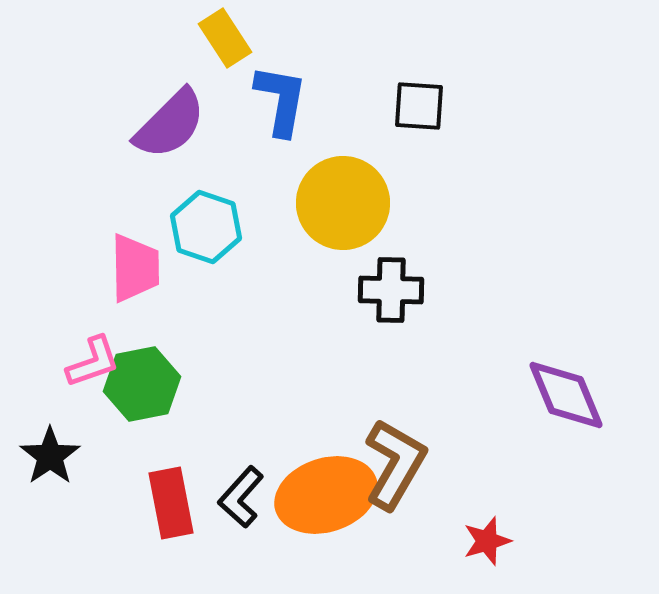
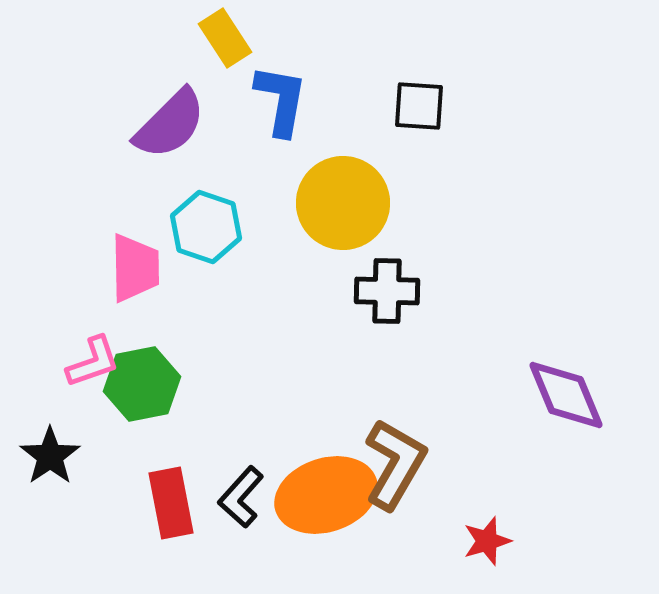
black cross: moved 4 px left, 1 px down
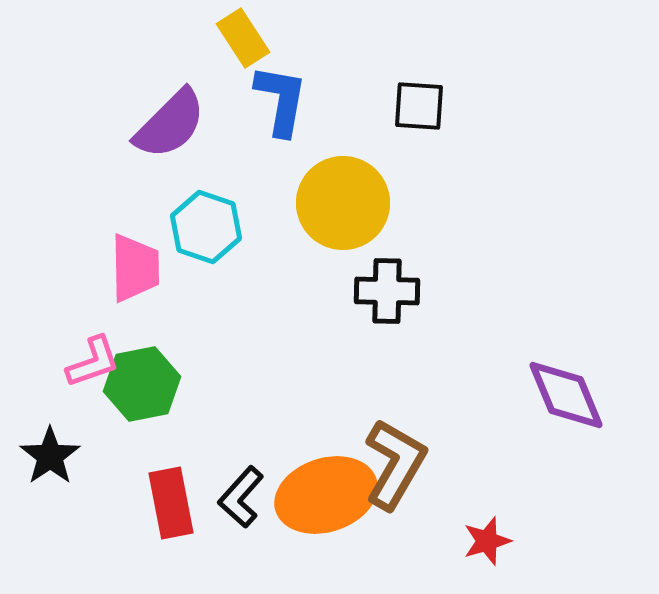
yellow rectangle: moved 18 px right
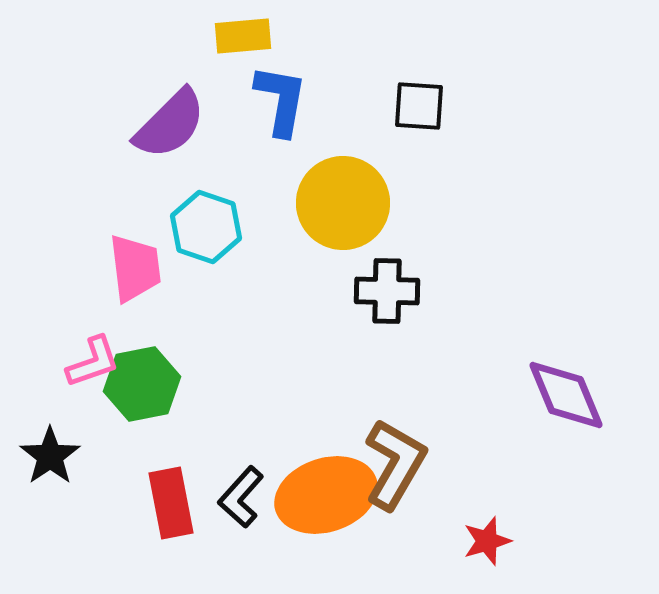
yellow rectangle: moved 2 px up; rotated 62 degrees counterclockwise
pink trapezoid: rotated 6 degrees counterclockwise
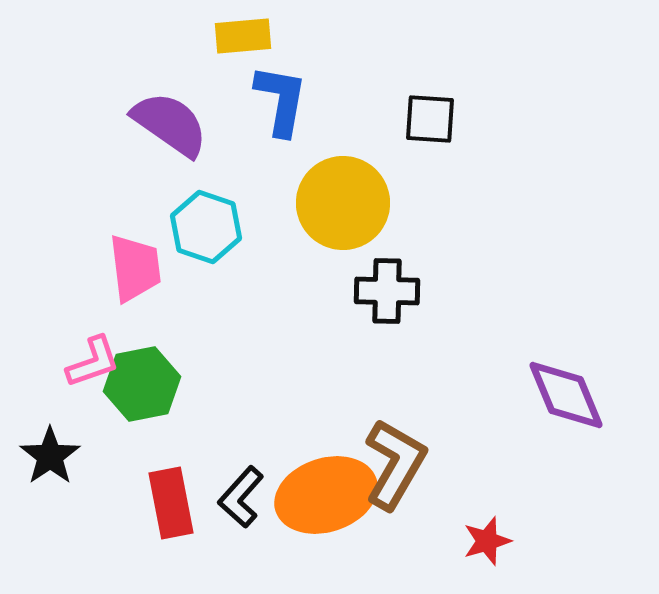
black square: moved 11 px right, 13 px down
purple semicircle: rotated 100 degrees counterclockwise
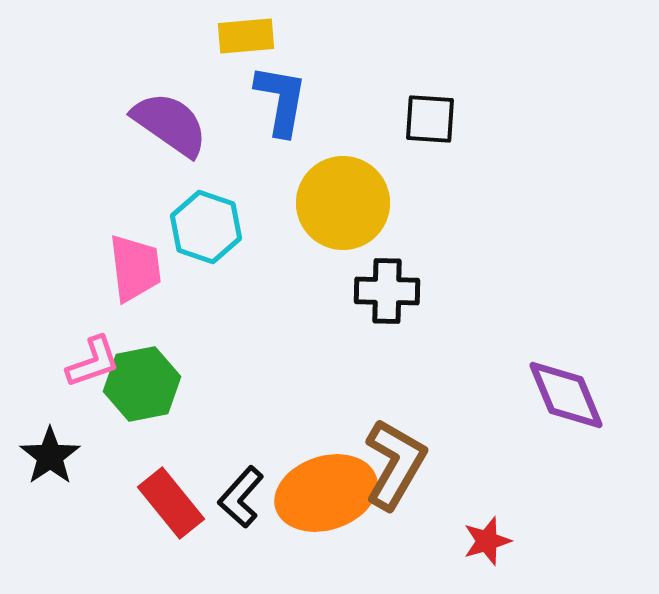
yellow rectangle: moved 3 px right
orange ellipse: moved 2 px up
red rectangle: rotated 28 degrees counterclockwise
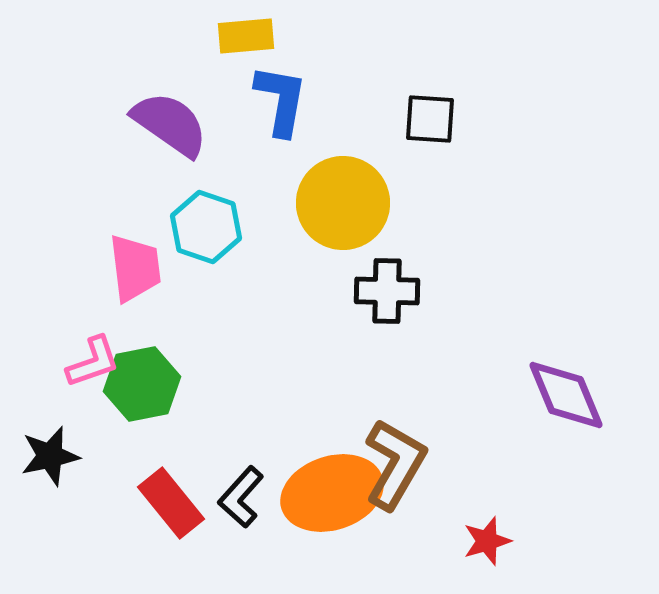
black star: rotated 22 degrees clockwise
orange ellipse: moved 6 px right
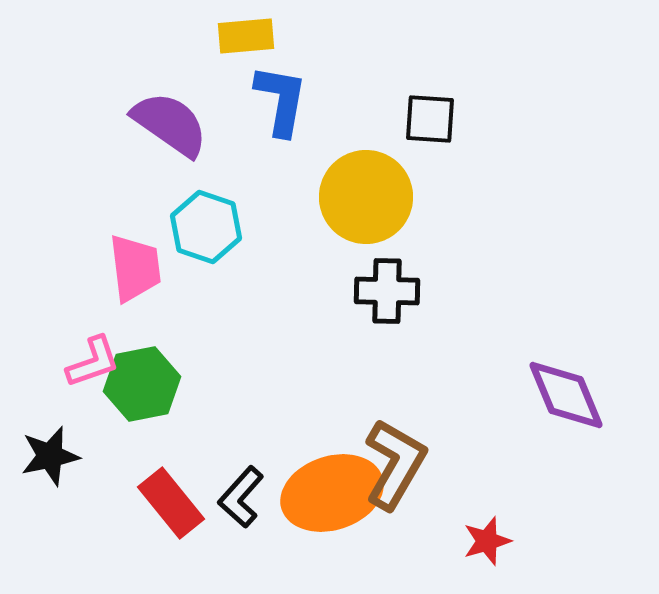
yellow circle: moved 23 px right, 6 px up
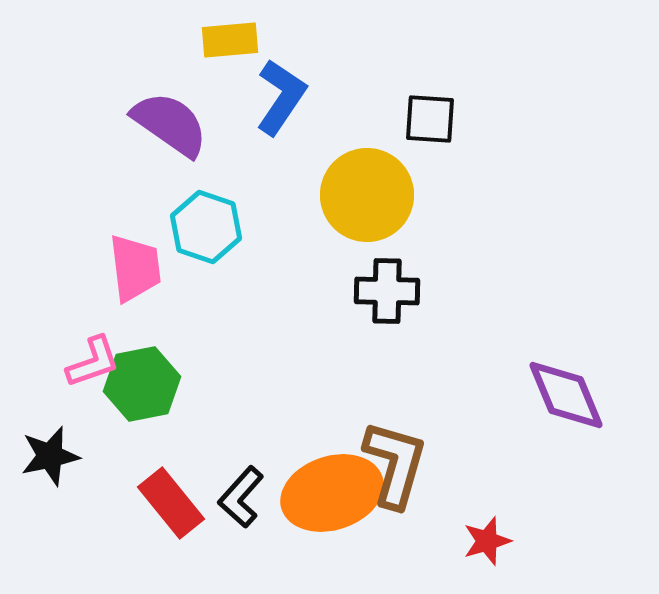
yellow rectangle: moved 16 px left, 4 px down
blue L-shape: moved 3 px up; rotated 24 degrees clockwise
yellow circle: moved 1 px right, 2 px up
brown L-shape: rotated 14 degrees counterclockwise
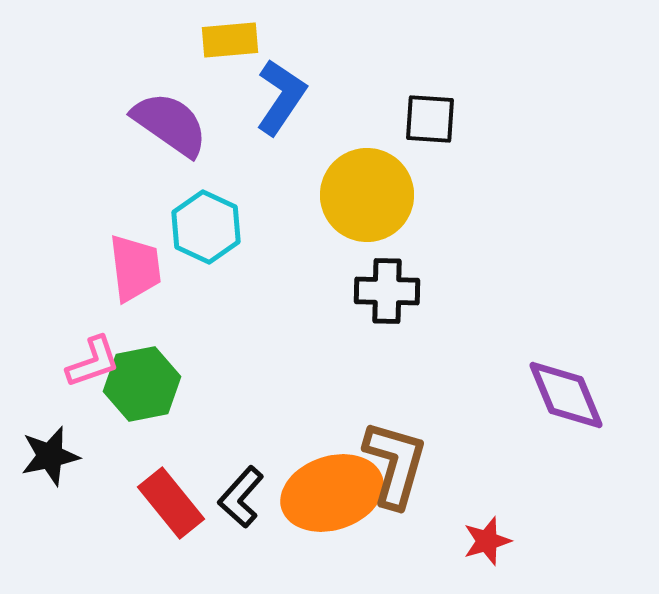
cyan hexagon: rotated 6 degrees clockwise
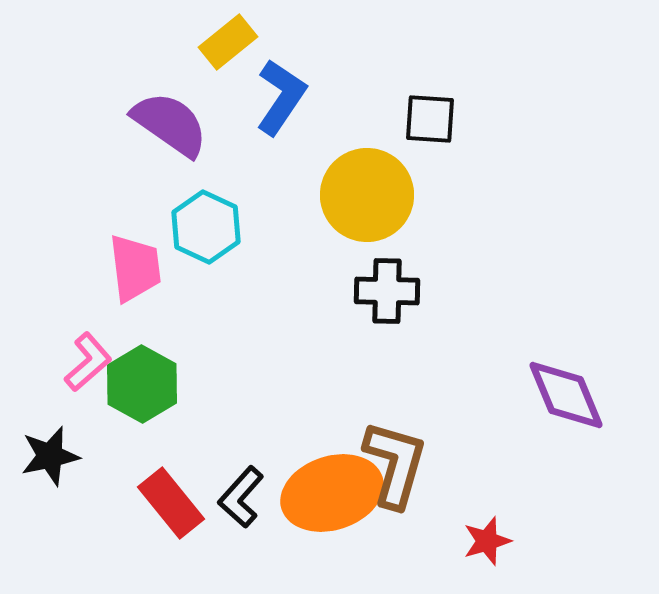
yellow rectangle: moved 2 px left, 2 px down; rotated 34 degrees counterclockwise
pink L-shape: moved 5 px left; rotated 22 degrees counterclockwise
green hexagon: rotated 20 degrees counterclockwise
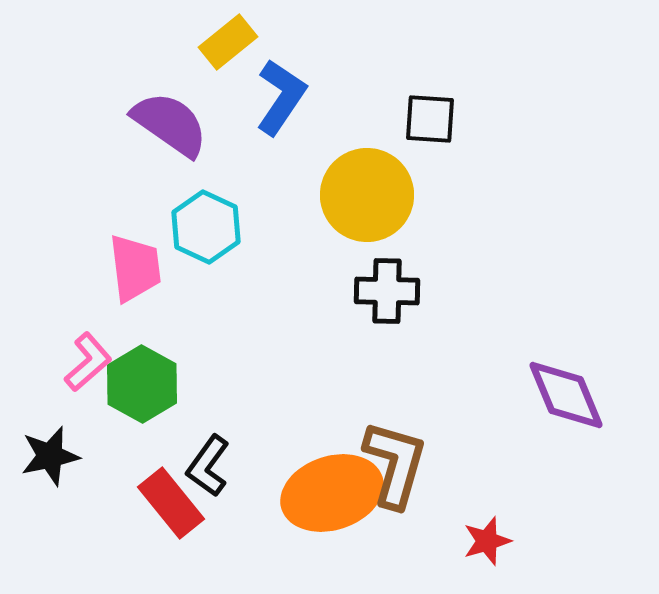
black L-shape: moved 33 px left, 31 px up; rotated 6 degrees counterclockwise
